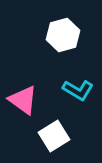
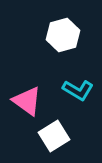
pink triangle: moved 4 px right, 1 px down
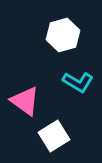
cyan L-shape: moved 8 px up
pink triangle: moved 2 px left
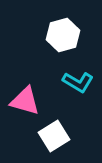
pink triangle: rotated 20 degrees counterclockwise
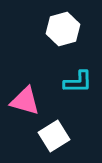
white hexagon: moved 6 px up
cyan L-shape: rotated 32 degrees counterclockwise
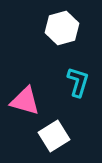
white hexagon: moved 1 px left, 1 px up
cyan L-shape: rotated 72 degrees counterclockwise
